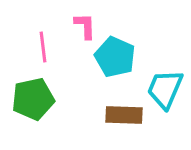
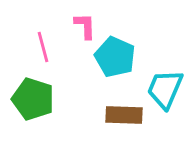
pink line: rotated 8 degrees counterclockwise
green pentagon: rotated 30 degrees clockwise
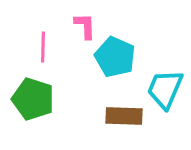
pink line: rotated 16 degrees clockwise
brown rectangle: moved 1 px down
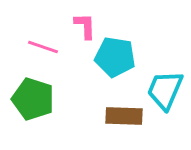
pink line: rotated 72 degrees counterclockwise
cyan pentagon: rotated 15 degrees counterclockwise
cyan trapezoid: moved 1 px down
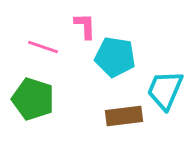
brown rectangle: rotated 9 degrees counterclockwise
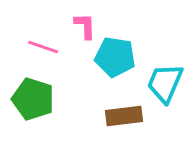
cyan trapezoid: moved 7 px up
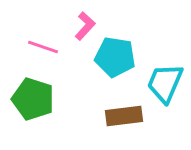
pink L-shape: rotated 44 degrees clockwise
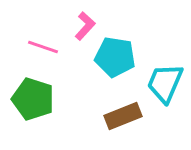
brown rectangle: moved 1 px left; rotated 15 degrees counterclockwise
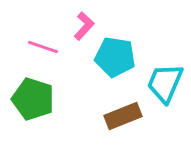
pink L-shape: moved 1 px left
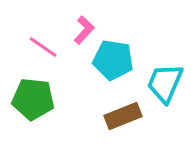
pink L-shape: moved 4 px down
pink line: rotated 16 degrees clockwise
cyan pentagon: moved 2 px left, 3 px down
green pentagon: rotated 12 degrees counterclockwise
